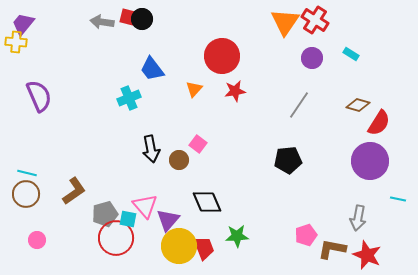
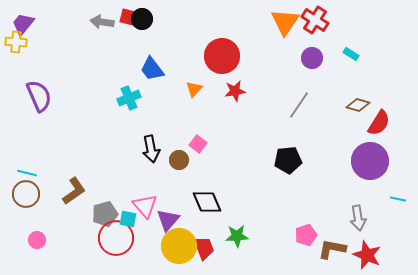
gray arrow at (358, 218): rotated 20 degrees counterclockwise
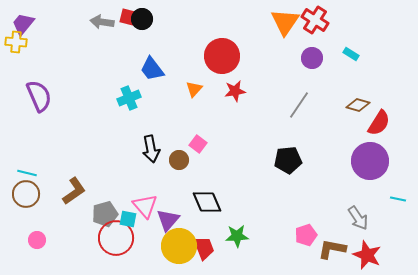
gray arrow at (358, 218): rotated 25 degrees counterclockwise
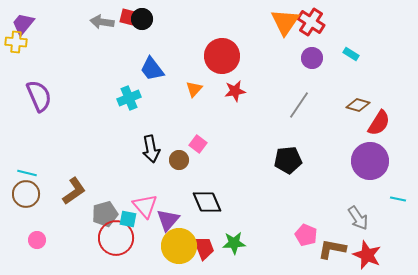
red cross at (315, 20): moved 4 px left, 2 px down
pink pentagon at (306, 235): rotated 30 degrees counterclockwise
green star at (237, 236): moved 3 px left, 7 px down
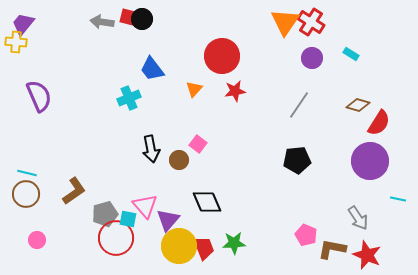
black pentagon at (288, 160): moved 9 px right
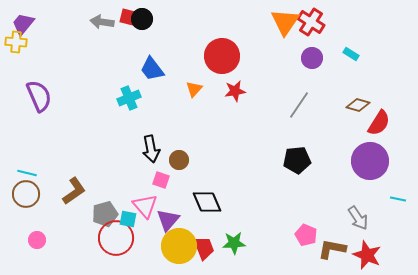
pink square at (198, 144): moved 37 px left, 36 px down; rotated 18 degrees counterclockwise
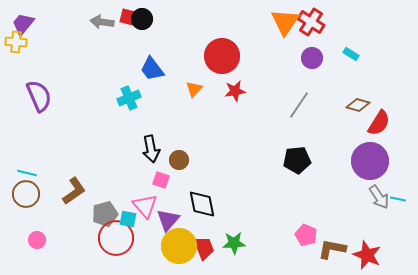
black diamond at (207, 202): moved 5 px left, 2 px down; rotated 12 degrees clockwise
gray arrow at (358, 218): moved 21 px right, 21 px up
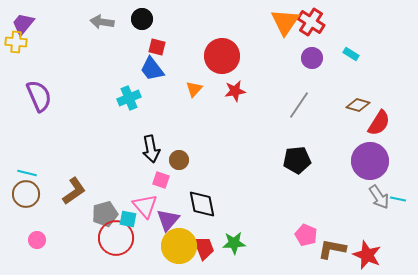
red square at (128, 17): moved 29 px right, 30 px down
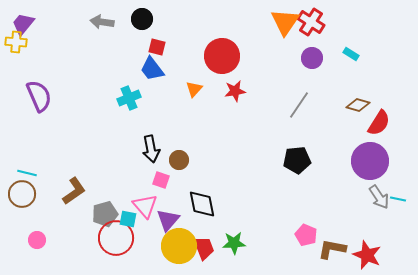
brown circle at (26, 194): moved 4 px left
